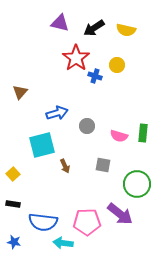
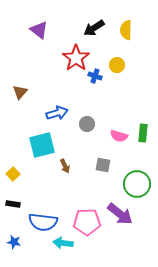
purple triangle: moved 21 px left, 7 px down; rotated 24 degrees clockwise
yellow semicircle: rotated 78 degrees clockwise
gray circle: moved 2 px up
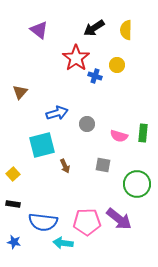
purple arrow: moved 1 px left, 5 px down
